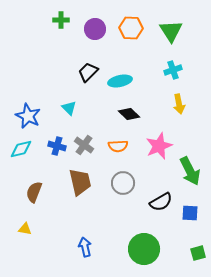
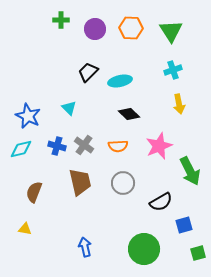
blue square: moved 6 px left, 12 px down; rotated 18 degrees counterclockwise
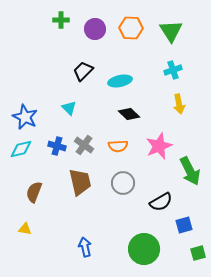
black trapezoid: moved 5 px left, 1 px up
blue star: moved 3 px left, 1 px down
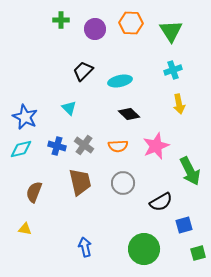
orange hexagon: moved 5 px up
pink star: moved 3 px left
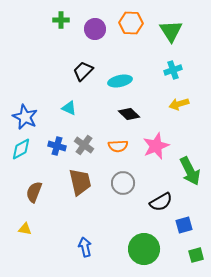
yellow arrow: rotated 84 degrees clockwise
cyan triangle: rotated 21 degrees counterclockwise
cyan diamond: rotated 15 degrees counterclockwise
green square: moved 2 px left, 2 px down
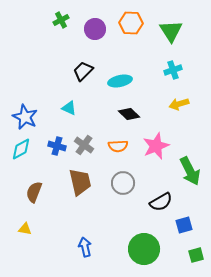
green cross: rotated 28 degrees counterclockwise
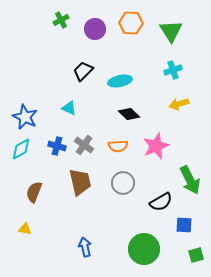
green arrow: moved 9 px down
blue square: rotated 18 degrees clockwise
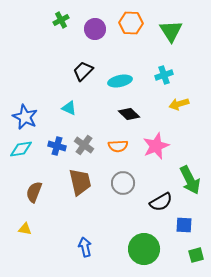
cyan cross: moved 9 px left, 5 px down
cyan diamond: rotated 20 degrees clockwise
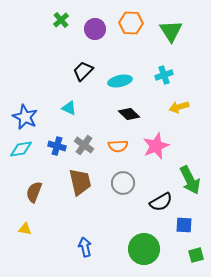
green cross: rotated 14 degrees counterclockwise
yellow arrow: moved 3 px down
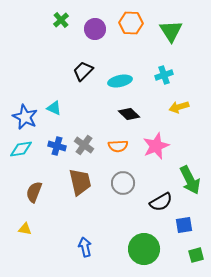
cyan triangle: moved 15 px left
blue square: rotated 12 degrees counterclockwise
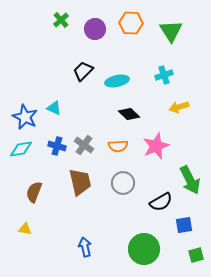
cyan ellipse: moved 3 px left
